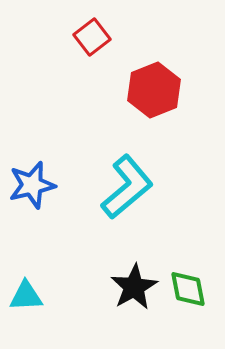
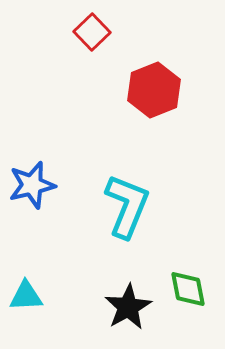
red square: moved 5 px up; rotated 6 degrees counterclockwise
cyan L-shape: moved 19 px down; rotated 28 degrees counterclockwise
black star: moved 6 px left, 20 px down
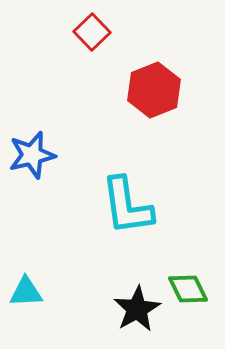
blue star: moved 30 px up
cyan L-shape: rotated 150 degrees clockwise
green diamond: rotated 15 degrees counterclockwise
cyan triangle: moved 4 px up
black star: moved 9 px right, 2 px down
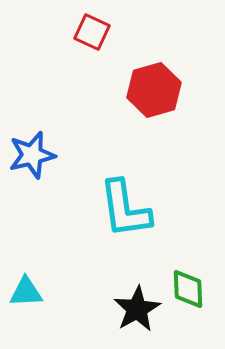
red square: rotated 21 degrees counterclockwise
red hexagon: rotated 6 degrees clockwise
cyan L-shape: moved 2 px left, 3 px down
green diamond: rotated 24 degrees clockwise
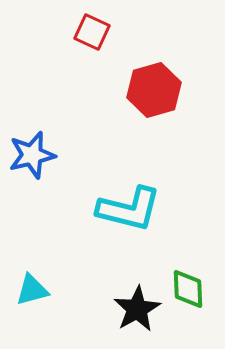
cyan L-shape: moved 4 px right; rotated 68 degrees counterclockwise
cyan triangle: moved 6 px right, 2 px up; rotated 12 degrees counterclockwise
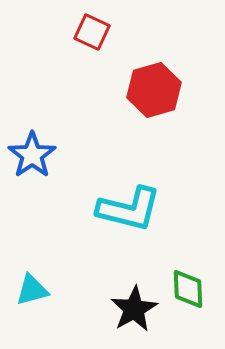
blue star: rotated 21 degrees counterclockwise
black star: moved 3 px left
